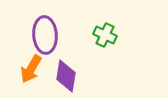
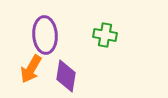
green cross: rotated 15 degrees counterclockwise
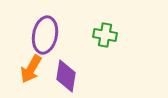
purple ellipse: rotated 15 degrees clockwise
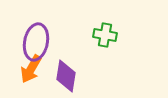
purple ellipse: moved 9 px left, 7 px down
